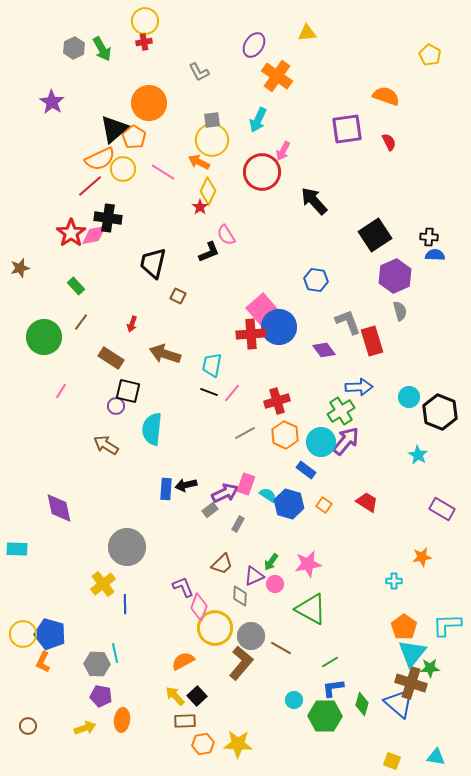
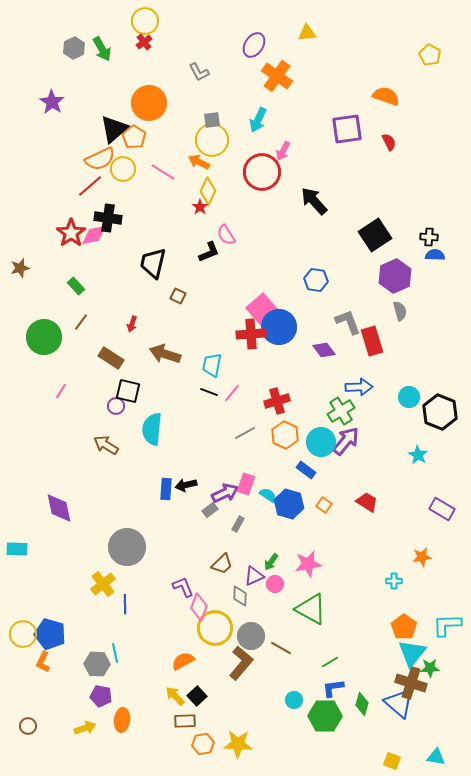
red cross at (144, 42): rotated 28 degrees counterclockwise
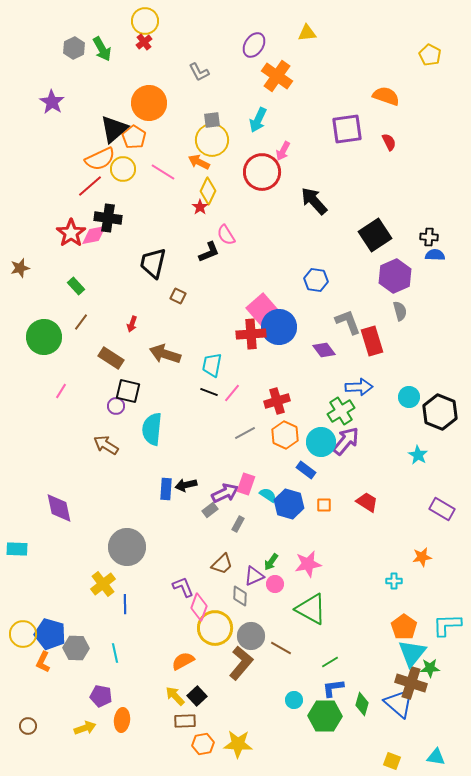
orange square at (324, 505): rotated 35 degrees counterclockwise
gray hexagon at (97, 664): moved 21 px left, 16 px up
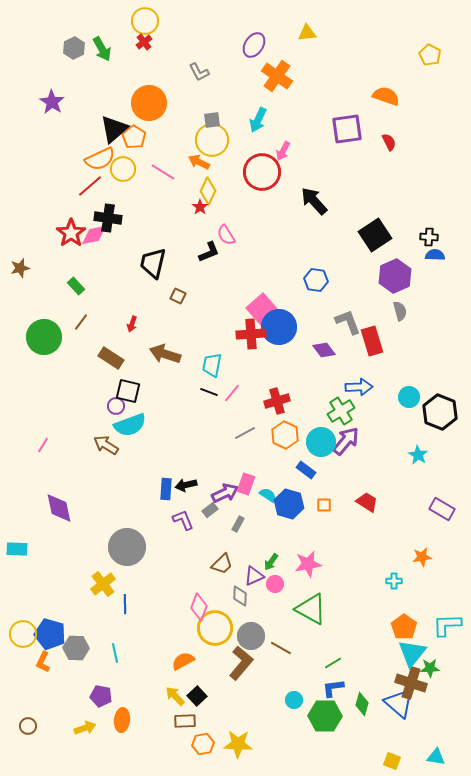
pink line at (61, 391): moved 18 px left, 54 px down
cyan semicircle at (152, 429): moved 22 px left, 4 px up; rotated 116 degrees counterclockwise
purple L-shape at (183, 587): moved 67 px up
green line at (330, 662): moved 3 px right, 1 px down
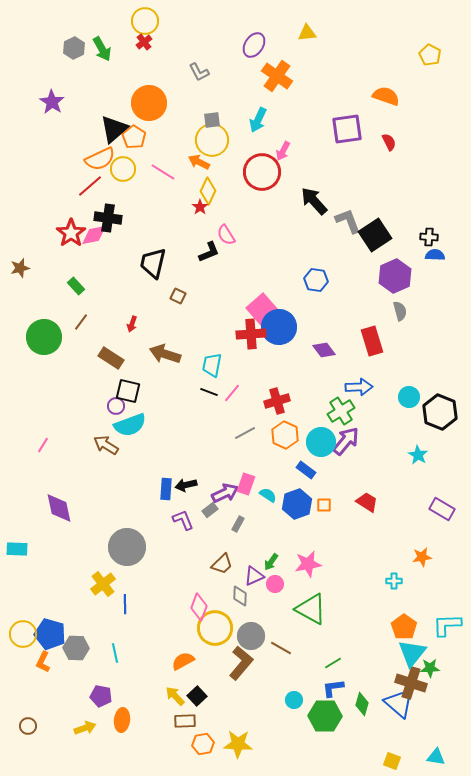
gray L-shape at (348, 322): moved 101 px up
blue hexagon at (289, 504): moved 8 px right; rotated 24 degrees clockwise
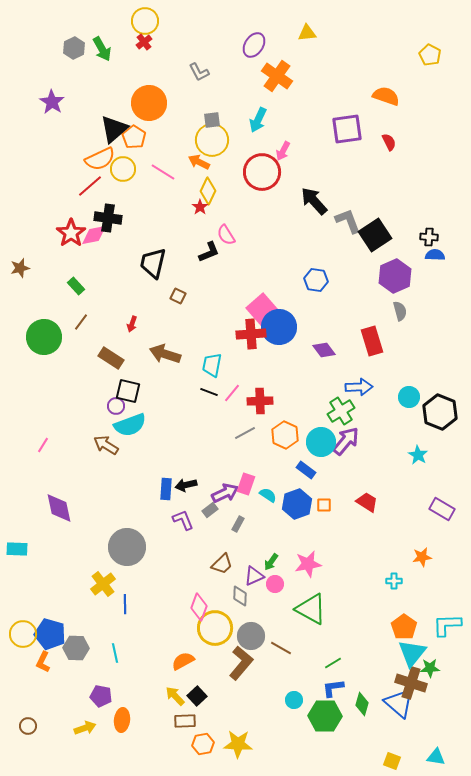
red cross at (277, 401): moved 17 px left; rotated 15 degrees clockwise
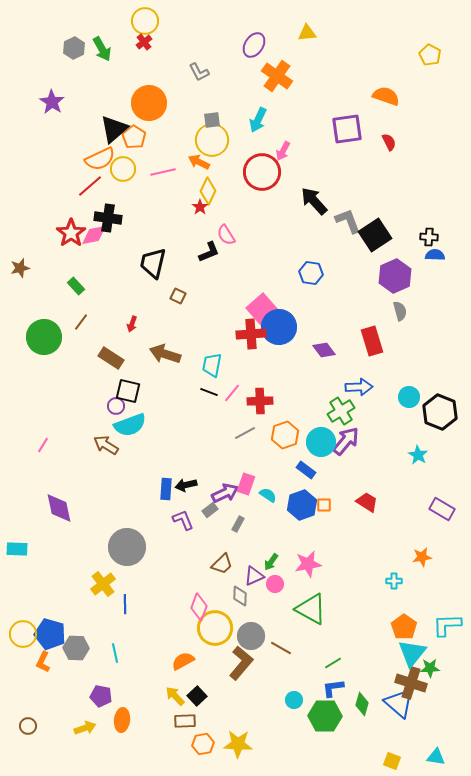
pink line at (163, 172): rotated 45 degrees counterclockwise
blue hexagon at (316, 280): moved 5 px left, 7 px up
orange hexagon at (285, 435): rotated 16 degrees clockwise
blue hexagon at (297, 504): moved 5 px right, 1 px down
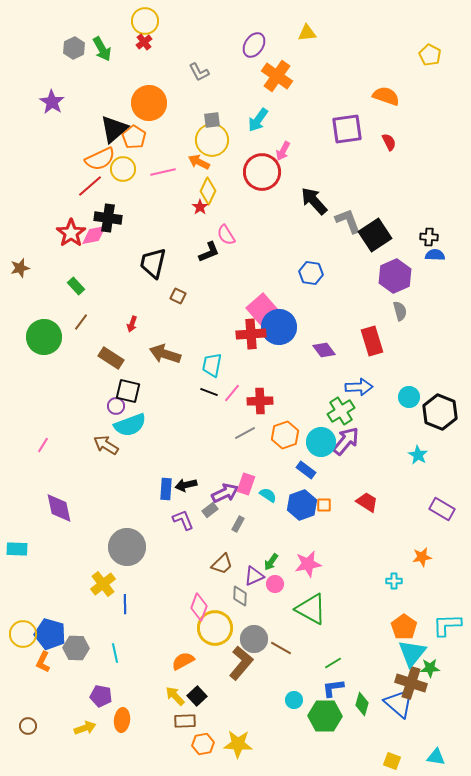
cyan arrow at (258, 120): rotated 10 degrees clockwise
gray circle at (251, 636): moved 3 px right, 3 px down
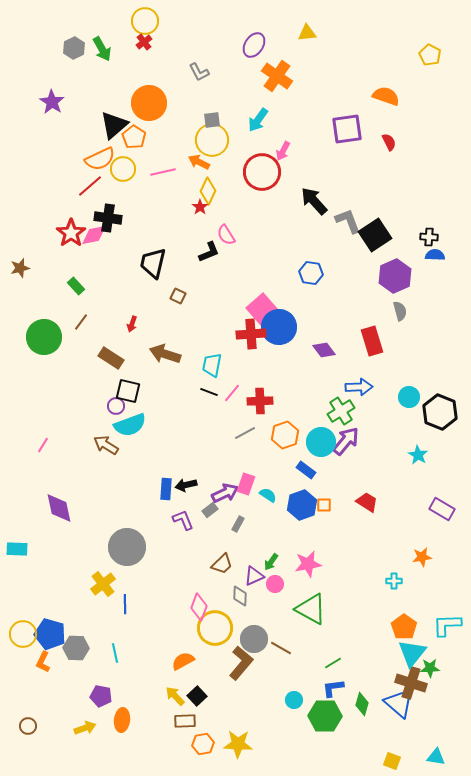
black triangle at (114, 129): moved 4 px up
